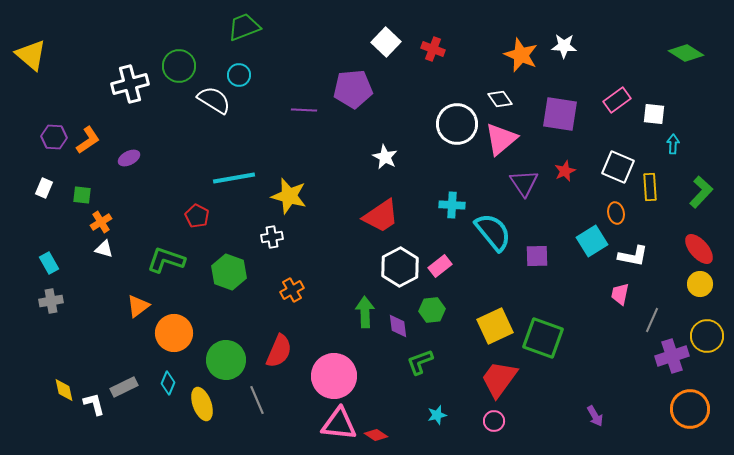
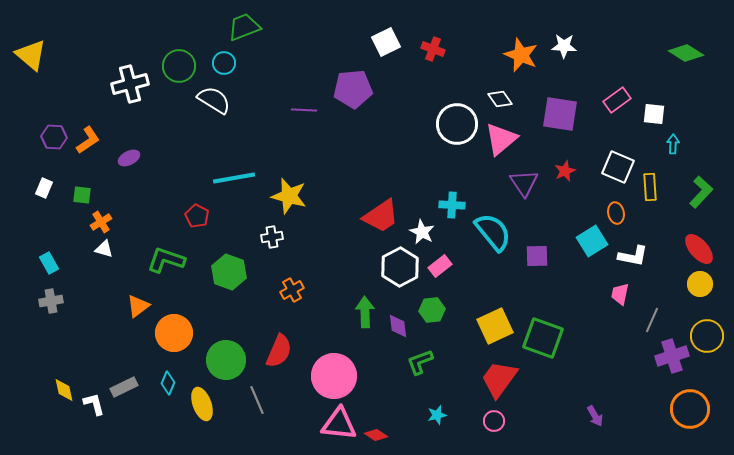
white square at (386, 42): rotated 20 degrees clockwise
cyan circle at (239, 75): moved 15 px left, 12 px up
white star at (385, 157): moved 37 px right, 75 px down
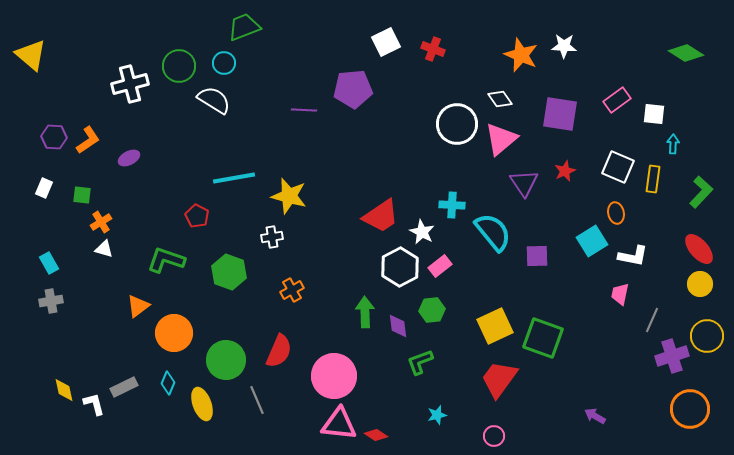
yellow rectangle at (650, 187): moved 3 px right, 8 px up; rotated 12 degrees clockwise
purple arrow at (595, 416): rotated 150 degrees clockwise
pink circle at (494, 421): moved 15 px down
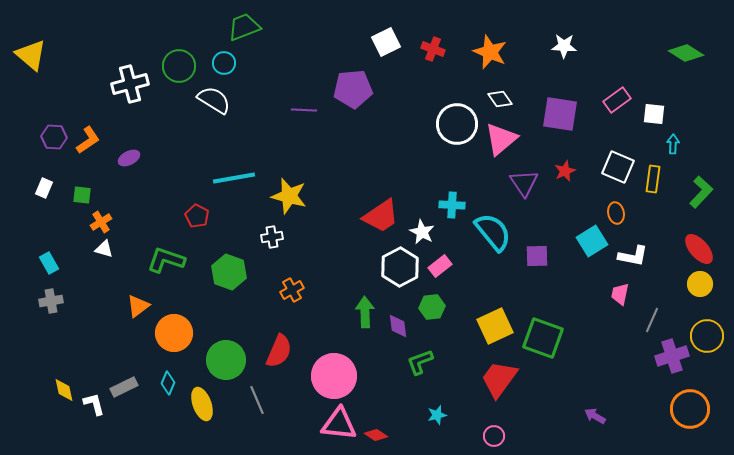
orange star at (521, 55): moved 31 px left, 3 px up
green hexagon at (432, 310): moved 3 px up
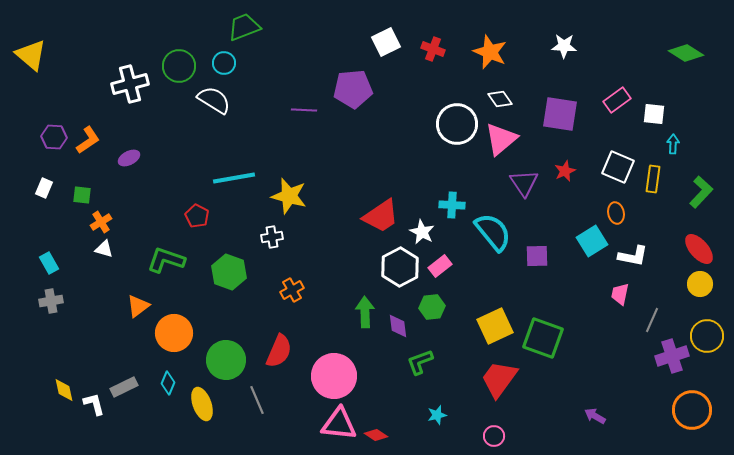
orange circle at (690, 409): moved 2 px right, 1 px down
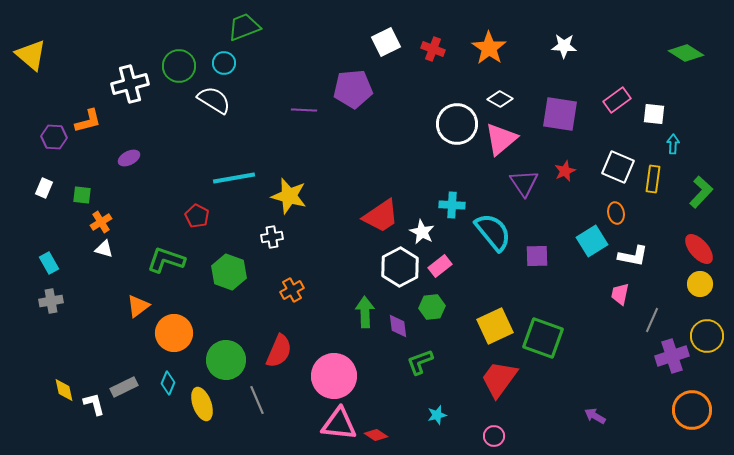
orange star at (490, 52): moved 1 px left, 4 px up; rotated 12 degrees clockwise
white diamond at (500, 99): rotated 25 degrees counterclockwise
orange L-shape at (88, 140): moved 19 px up; rotated 20 degrees clockwise
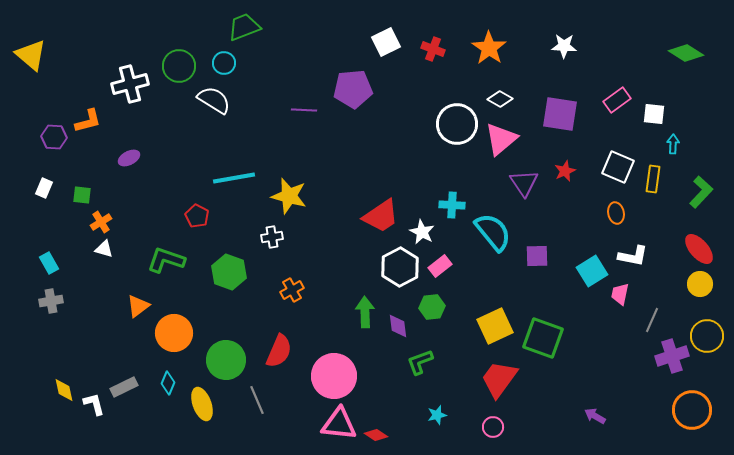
cyan square at (592, 241): moved 30 px down
pink circle at (494, 436): moved 1 px left, 9 px up
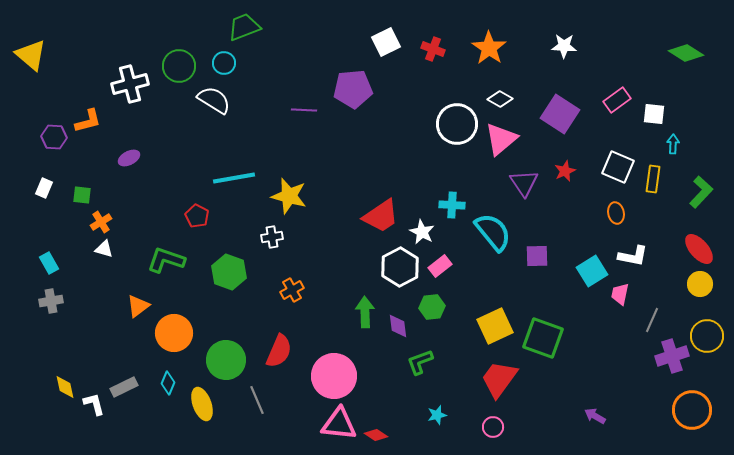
purple square at (560, 114): rotated 24 degrees clockwise
yellow diamond at (64, 390): moved 1 px right, 3 px up
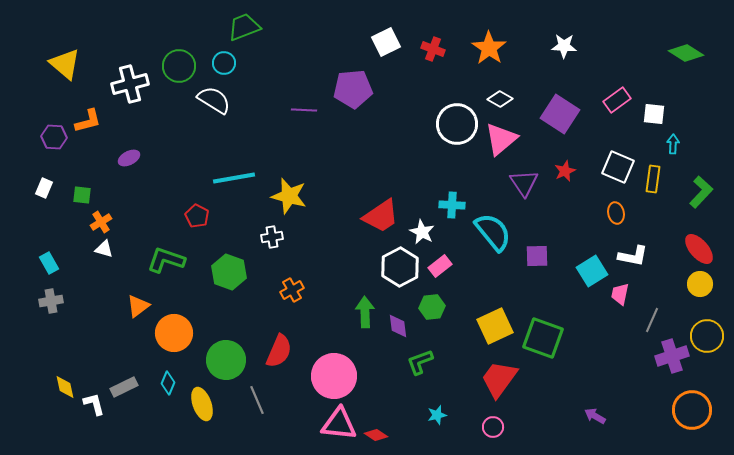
yellow triangle at (31, 55): moved 34 px right, 9 px down
